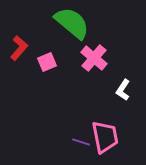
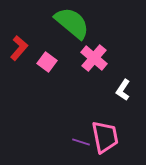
pink square: rotated 30 degrees counterclockwise
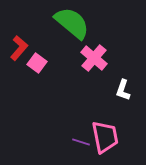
pink square: moved 10 px left, 1 px down
white L-shape: rotated 15 degrees counterclockwise
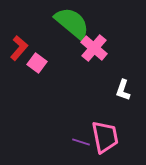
pink cross: moved 10 px up
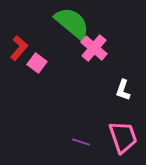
pink trapezoid: moved 18 px right; rotated 8 degrees counterclockwise
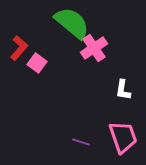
pink cross: rotated 16 degrees clockwise
white L-shape: rotated 10 degrees counterclockwise
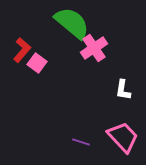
red L-shape: moved 3 px right, 2 px down
pink trapezoid: rotated 24 degrees counterclockwise
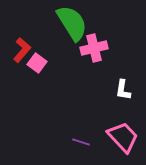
green semicircle: rotated 18 degrees clockwise
pink cross: rotated 20 degrees clockwise
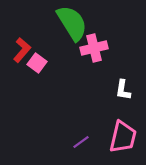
pink trapezoid: rotated 56 degrees clockwise
purple line: rotated 54 degrees counterclockwise
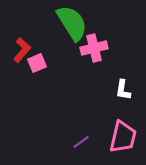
pink square: rotated 30 degrees clockwise
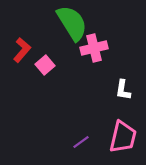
pink square: moved 8 px right, 2 px down; rotated 18 degrees counterclockwise
